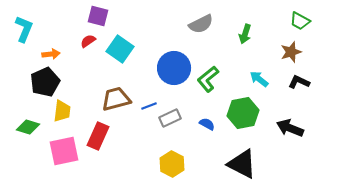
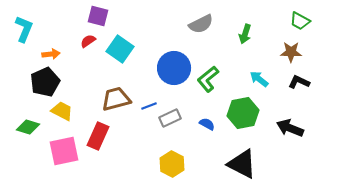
brown star: rotated 20 degrees clockwise
yellow trapezoid: rotated 70 degrees counterclockwise
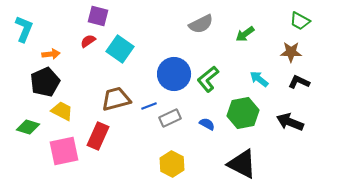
green arrow: rotated 36 degrees clockwise
blue circle: moved 6 px down
black arrow: moved 6 px up
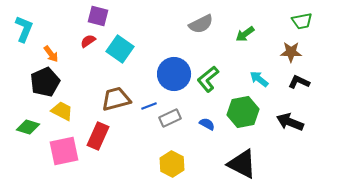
green trapezoid: moved 2 px right; rotated 40 degrees counterclockwise
orange arrow: rotated 60 degrees clockwise
green hexagon: moved 1 px up
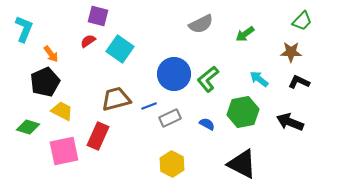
green trapezoid: rotated 35 degrees counterclockwise
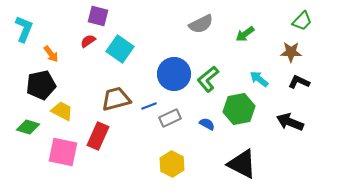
black pentagon: moved 4 px left, 3 px down; rotated 12 degrees clockwise
green hexagon: moved 4 px left, 3 px up
pink square: moved 1 px left, 1 px down; rotated 24 degrees clockwise
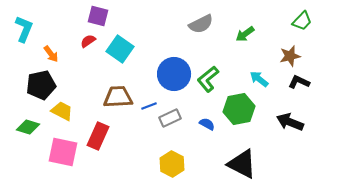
brown star: moved 1 px left, 4 px down; rotated 15 degrees counterclockwise
brown trapezoid: moved 2 px right, 2 px up; rotated 12 degrees clockwise
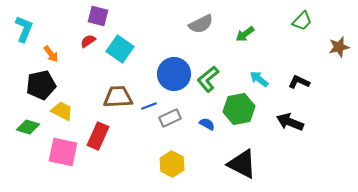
brown star: moved 49 px right, 9 px up
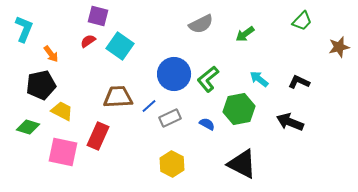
cyan square: moved 3 px up
blue line: rotated 21 degrees counterclockwise
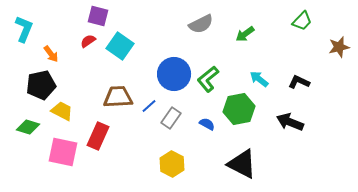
gray rectangle: moved 1 px right; rotated 30 degrees counterclockwise
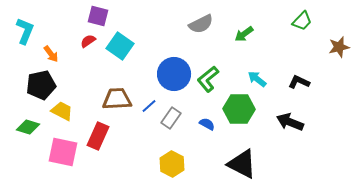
cyan L-shape: moved 1 px right, 2 px down
green arrow: moved 1 px left
cyan arrow: moved 2 px left
brown trapezoid: moved 1 px left, 2 px down
green hexagon: rotated 12 degrees clockwise
